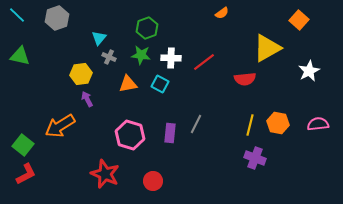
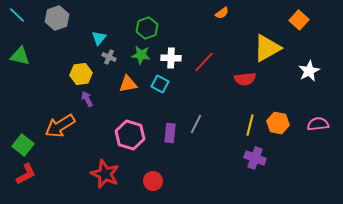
red line: rotated 10 degrees counterclockwise
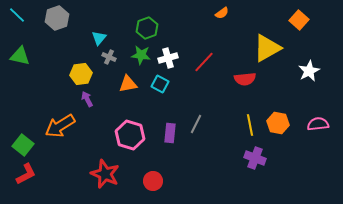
white cross: moved 3 px left; rotated 18 degrees counterclockwise
yellow line: rotated 25 degrees counterclockwise
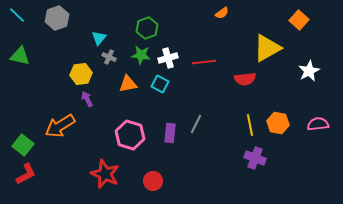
red line: rotated 40 degrees clockwise
